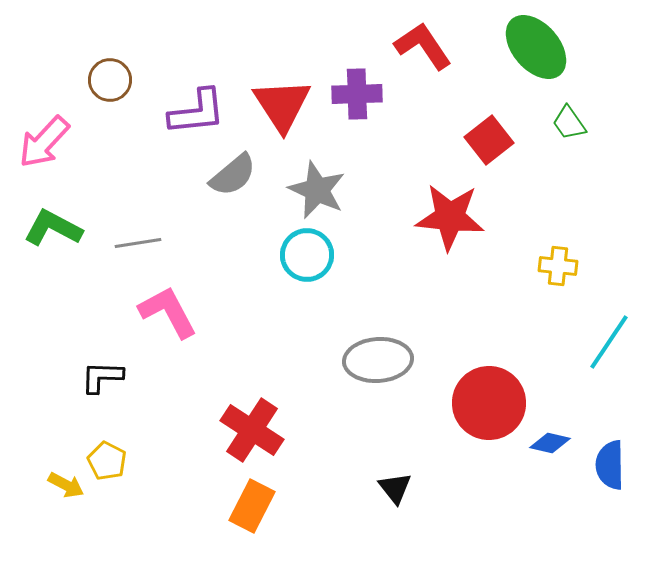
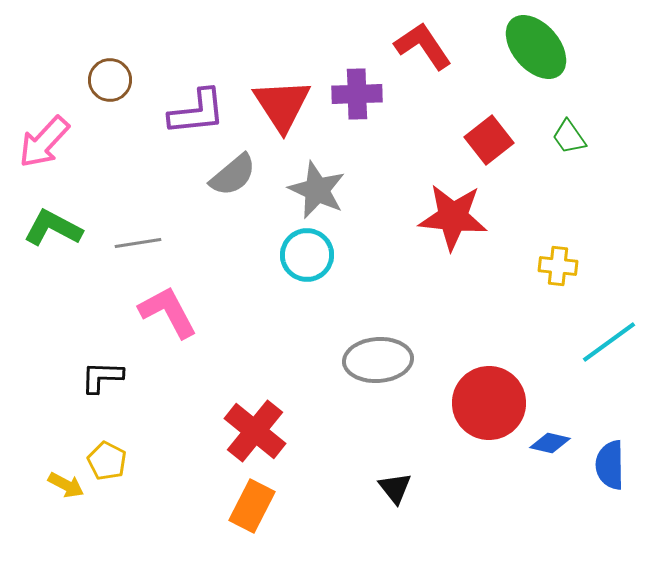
green trapezoid: moved 14 px down
red star: moved 3 px right
cyan line: rotated 20 degrees clockwise
red cross: moved 3 px right, 1 px down; rotated 6 degrees clockwise
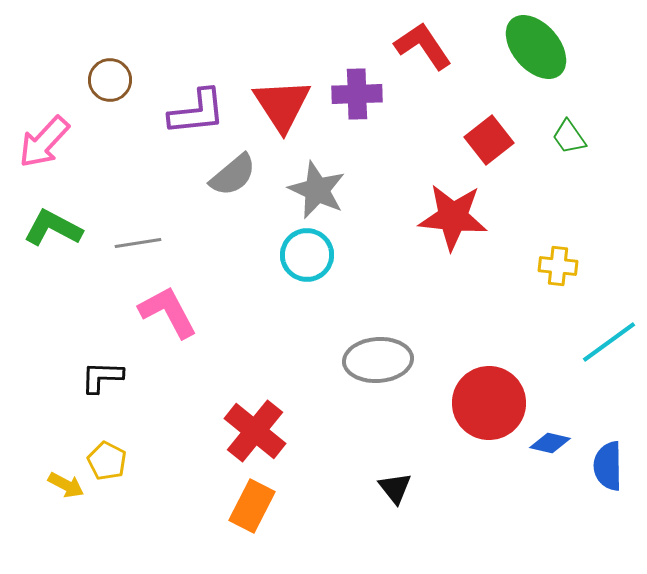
blue semicircle: moved 2 px left, 1 px down
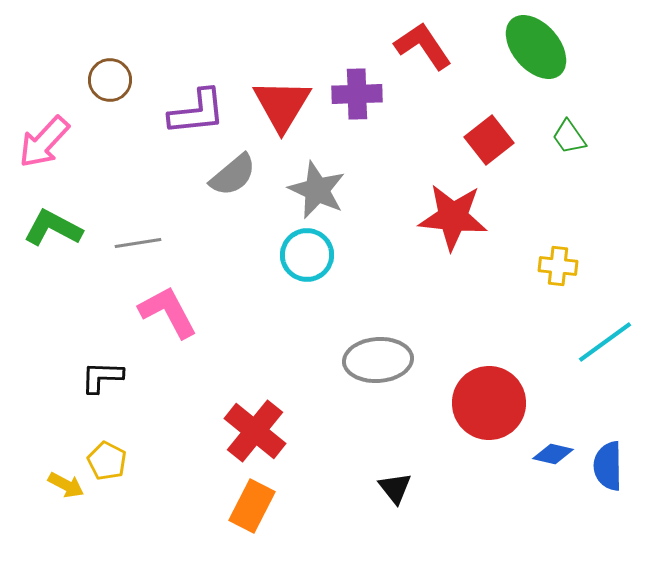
red triangle: rotated 4 degrees clockwise
cyan line: moved 4 px left
blue diamond: moved 3 px right, 11 px down
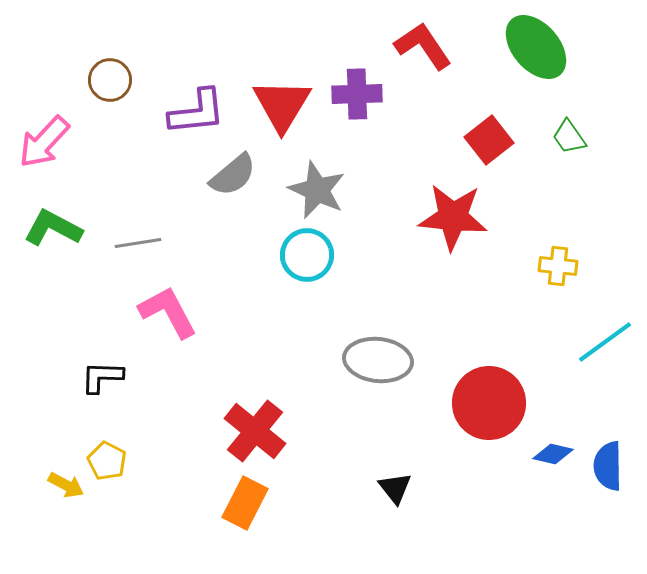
gray ellipse: rotated 10 degrees clockwise
orange rectangle: moved 7 px left, 3 px up
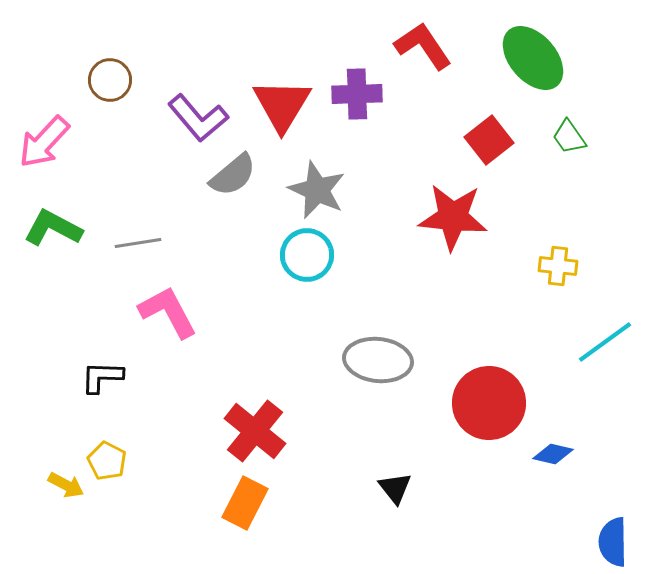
green ellipse: moved 3 px left, 11 px down
purple L-shape: moved 1 px right, 6 px down; rotated 56 degrees clockwise
blue semicircle: moved 5 px right, 76 px down
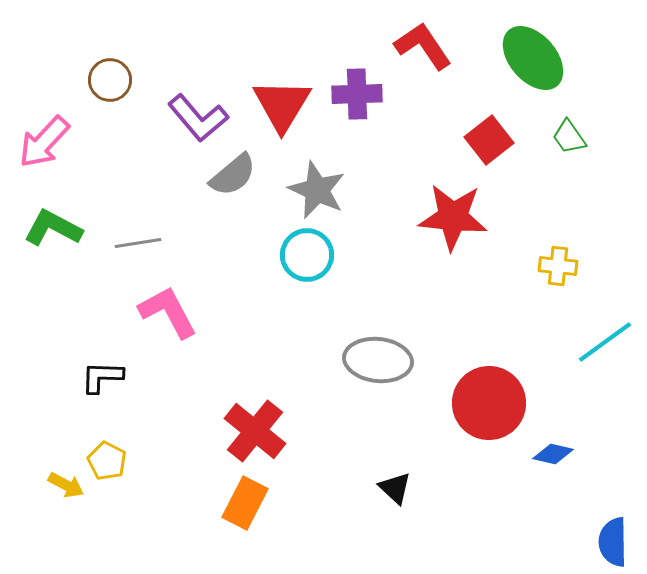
black triangle: rotated 9 degrees counterclockwise
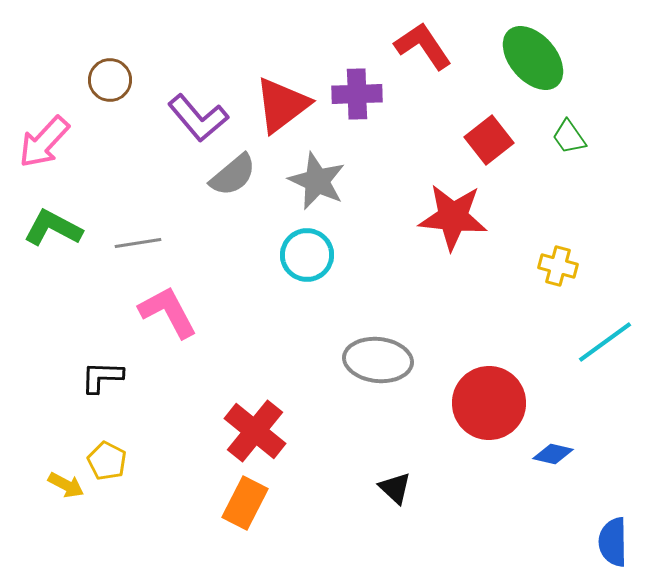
red triangle: rotated 22 degrees clockwise
gray star: moved 9 px up
yellow cross: rotated 9 degrees clockwise
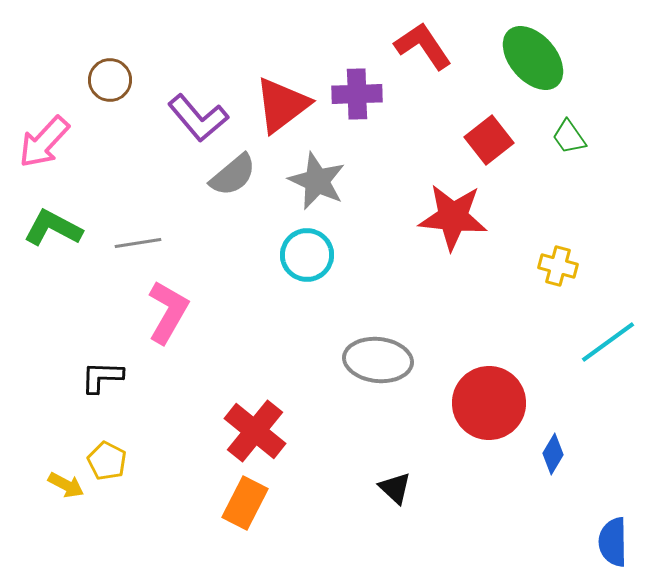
pink L-shape: rotated 58 degrees clockwise
cyan line: moved 3 px right
blue diamond: rotated 72 degrees counterclockwise
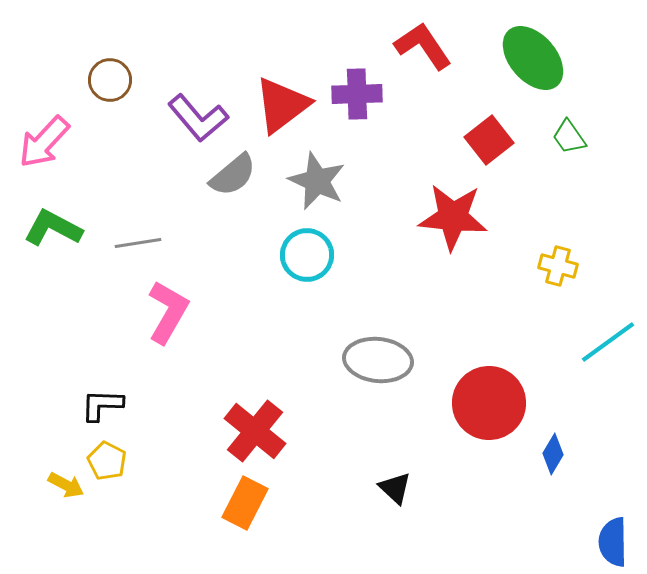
black L-shape: moved 28 px down
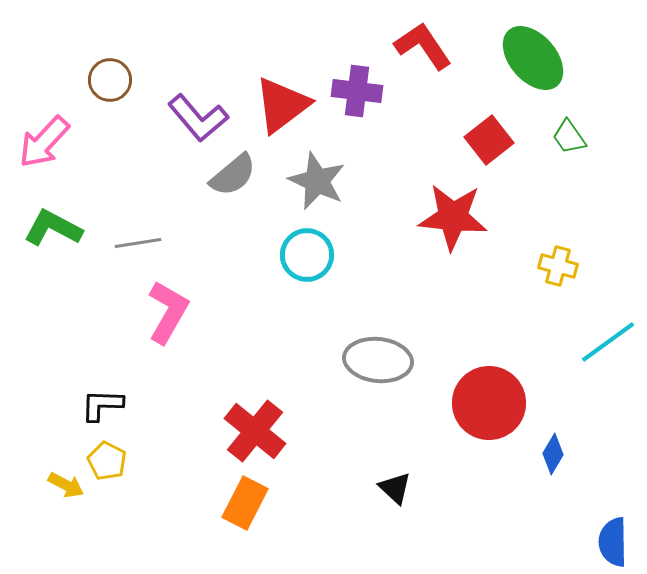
purple cross: moved 3 px up; rotated 9 degrees clockwise
